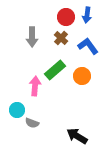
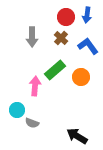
orange circle: moved 1 px left, 1 px down
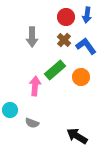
brown cross: moved 3 px right, 2 px down
blue L-shape: moved 2 px left
cyan circle: moved 7 px left
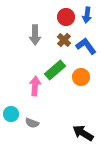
gray arrow: moved 3 px right, 2 px up
cyan circle: moved 1 px right, 4 px down
black arrow: moved 6 px right, 3 px up
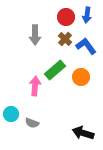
brown cross: moved 1 px right, 1 px up
black arrow: rotated 15 degrees counterclockwise
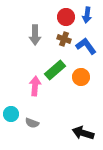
brown cross: moved 1 px left; rotated 24 degrees counterclockwise
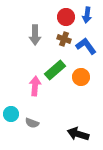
black arrow: moved 5 px left, 1 px down
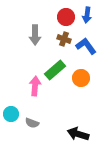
orange circle: moved 1 px down
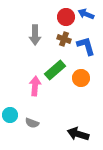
blue arrow: moved 1 px left, 1 px up; rotated 105 degrees clockwise
blue L-shape: rotated 20 degrees clockwise
cyan circle: moved 1 px left, 1 px down
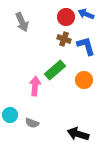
gray arrow: moved 13 px left, 13 px up; rotated 24 degrees counterclockwise
orange circle: moved 3 px right, 2 px down
